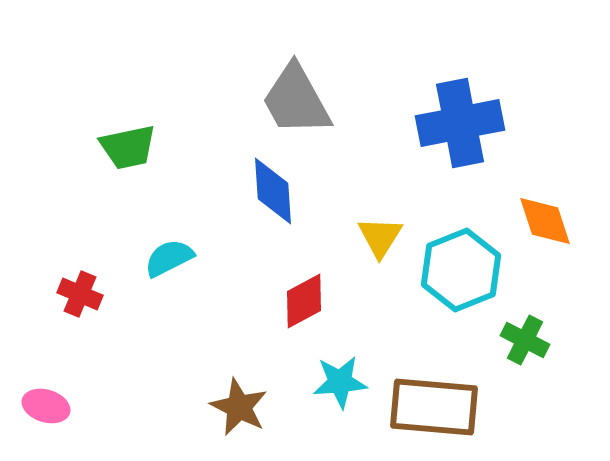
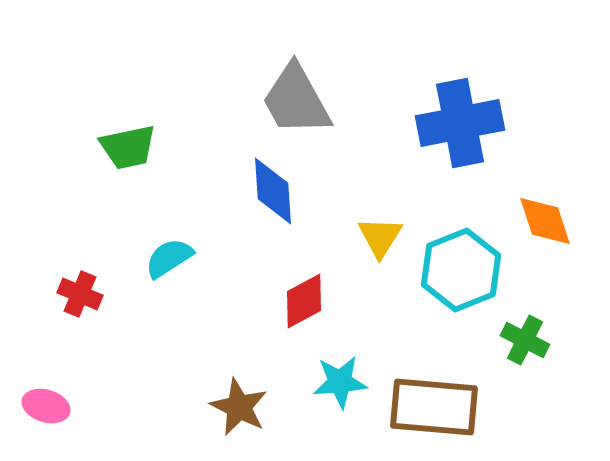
cyan semicircle: rotated 6 degrees counterclockwise
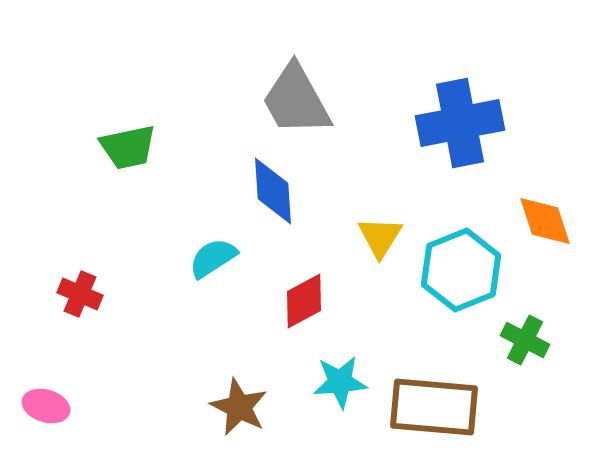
cyan semicircle: moved 44 px right
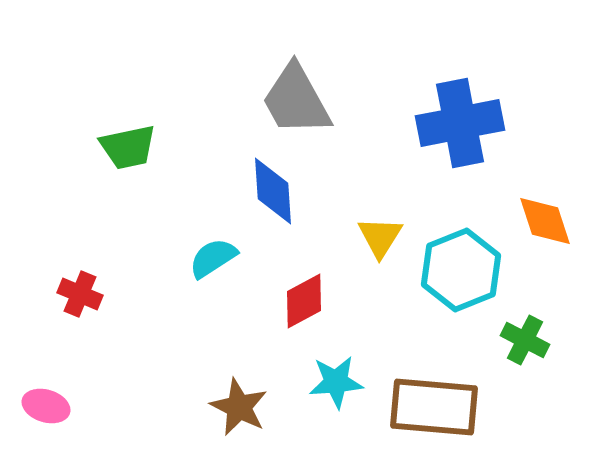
cyan star: moved 4 px left
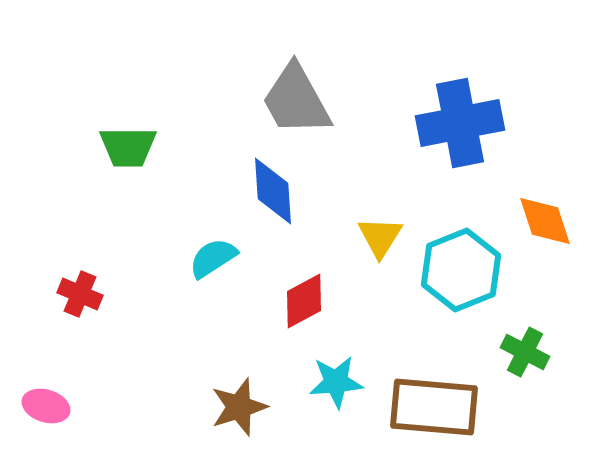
green trapezoid: rotated 12 degrees clockwise
green cross: moved 12 px down
brown star: rotated 28 degrees clockwise
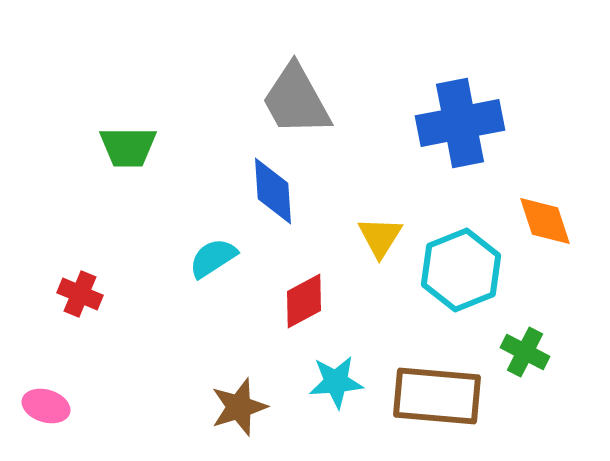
brown rectangle: moved 3 px right, 11 px up
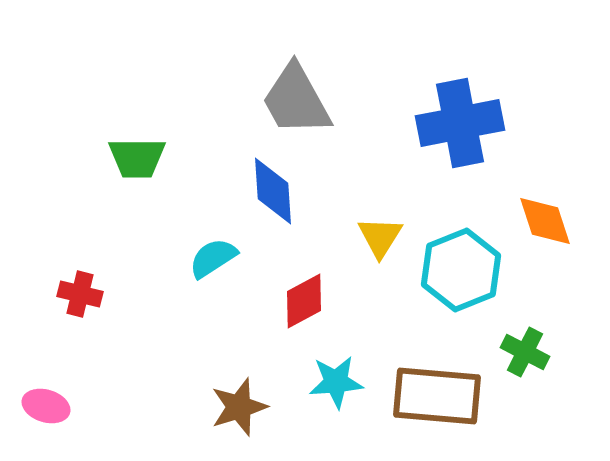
green trapezoid: moved 9 px right, 11 px down
red cross: rotated 9 degrees counterclockwise
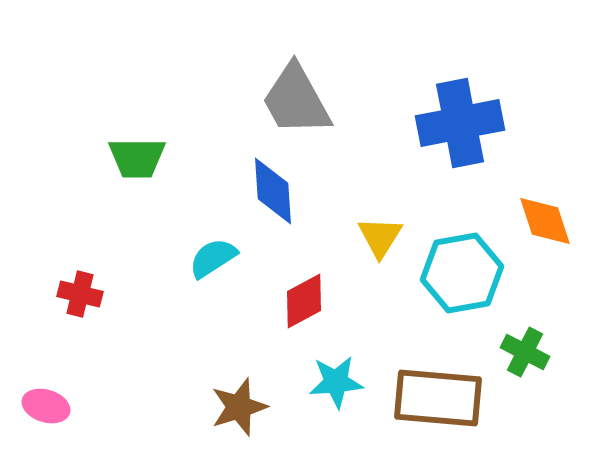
cyan hexagon: moved 1 px right, 3 px down; rotated 12 degrees clockwise
brown rectangle: moved 1 px right, 2 px down
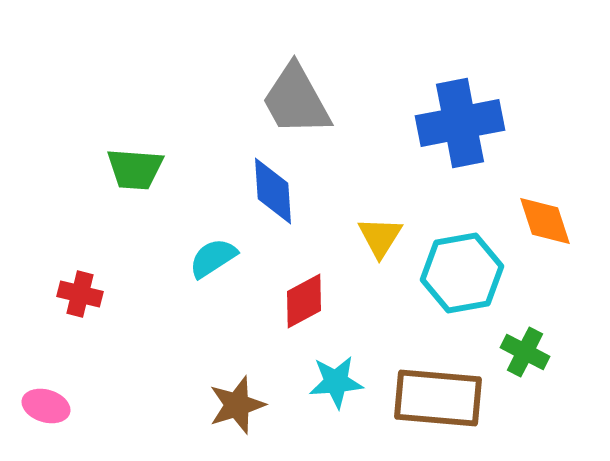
green trapezoid: moved 2 px left, 11 px down; rotated 4 degrees clockwise
brown star: moved 2 px left, 2 px up
